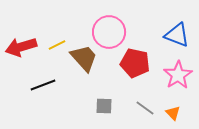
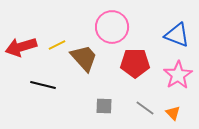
pink circle: moved 3 px right, 5 px up
red pentagon: rotated 12 degrees counterclockwise
black line: rotated 35 degrees clockwise
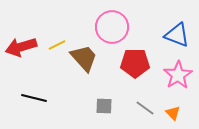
black line: moved 9 px left, 13 px down
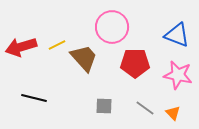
pink star: rotated 28 degrees counterclockwise
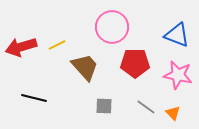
brown trapezoid: moved 1 px right, 9 px down
gray line: moved 1 px right, 1 px up
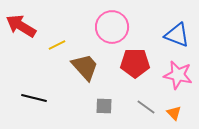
red arrow: moved 21 px up; rotated 48 degrees clockwise
orange triangle: moved 1 px right
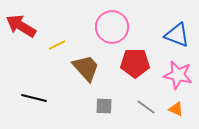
brown trapezoid: moved 1 px right, 1 px down
orange triangle: moved 2 px right, 4 px up; rotated 21 degrees counterclockwise
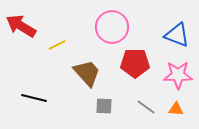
brown trapezoid: moved 1 px right, 5 px down
pink star: rotated 12 degrees counterclockwise
orange triangle: rotated 21 degrees counterclockwise
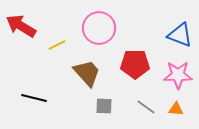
pink circle: moved 13 px left, 1 px down
blue triangle: moved 3 px right
red pentagon: moved 1 px down
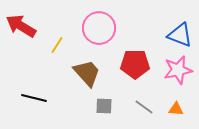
yellow line: rotated 30 degrees counterclockwise
pink star: moved 5 px up; rotated 12 degrees counterclockwise
gray line: moved 2 px left
